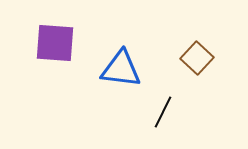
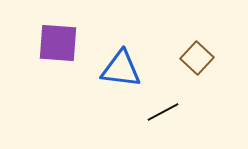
purple square: moved 3 px right
black line: rotated 36 degrees clockwise
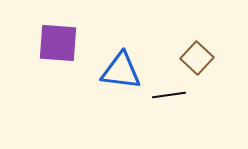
blue triangle: moved 2 px down
black line: moved 6 px right, 17 px up; rotated 20 degrees clockwise
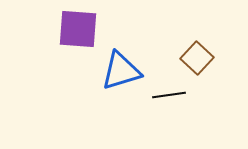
purple square: moved 20 px right, 14 px up
blue triangle: rotated 24 degrees counterclockwise
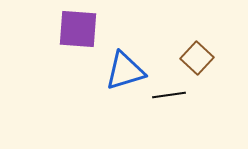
blue triangle: moved 4 px right
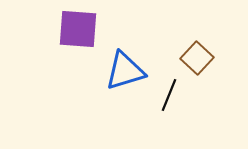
black line: rotated 60 degrees counterclockwise
